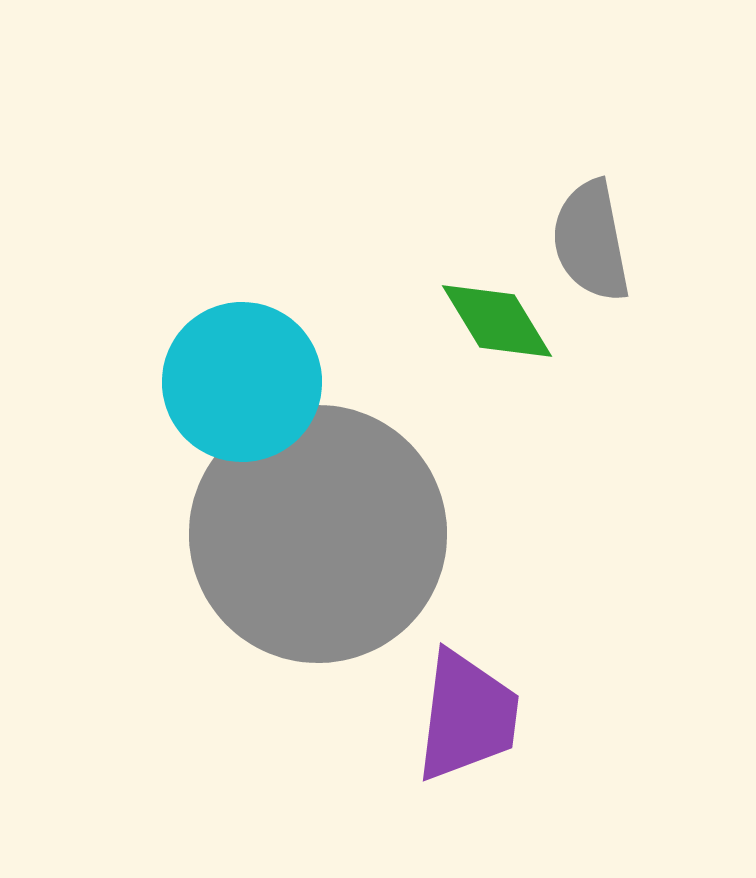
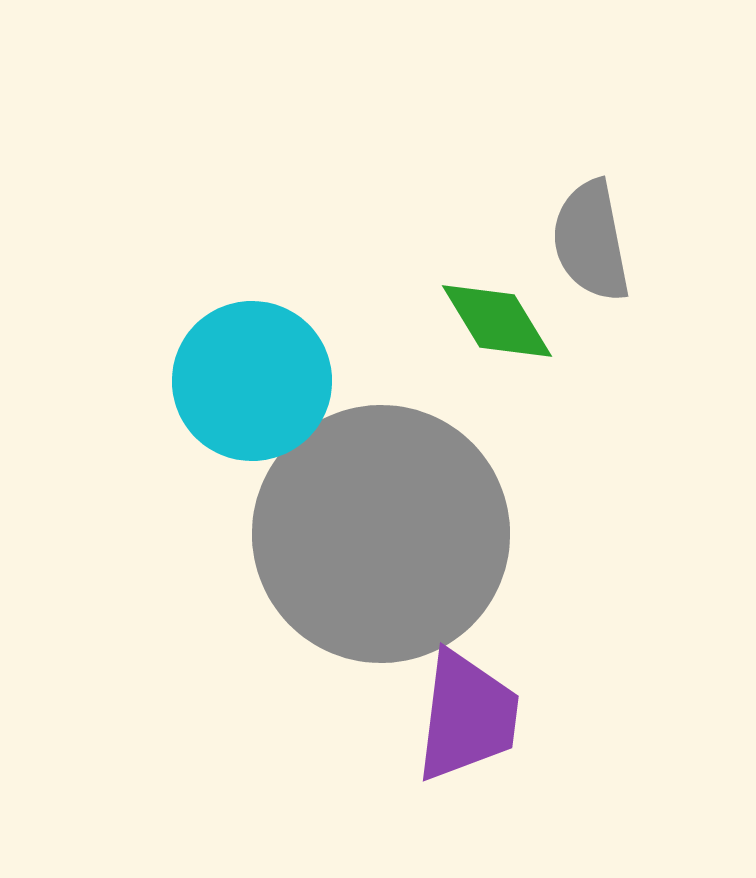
cyan circle: moved 10 px right, 1 px up
gray circle: moved 63 px right
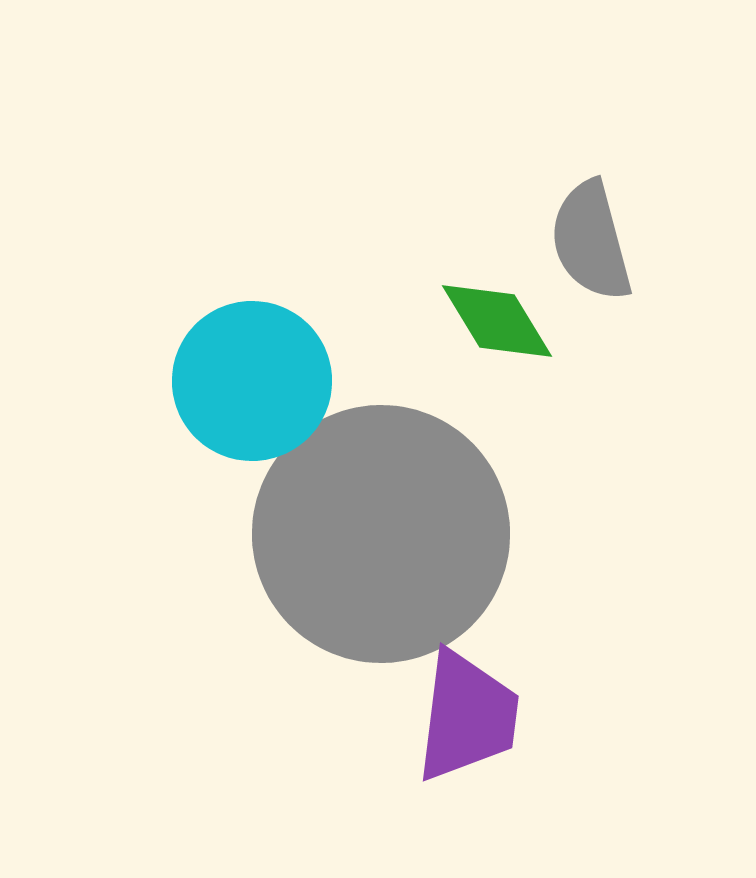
gray semicircle: rotated 4 degrees counterclockwise
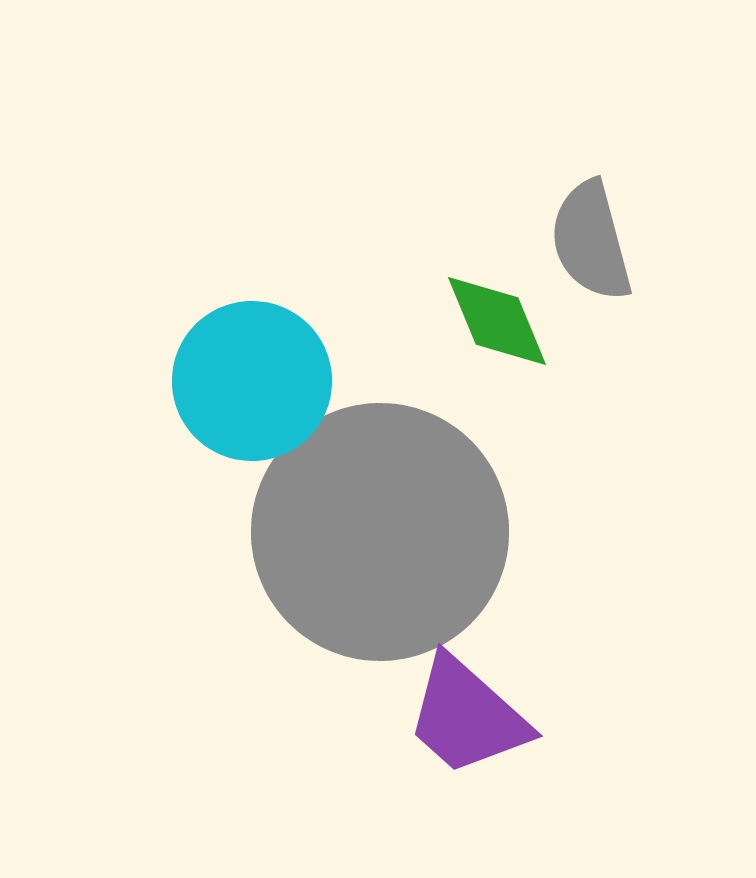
green diamond: rotated 9 degrees clockwise
gray circle: moved 1 px left, 2 px up
purple trapezoid: rotated 125 degrees clockwise
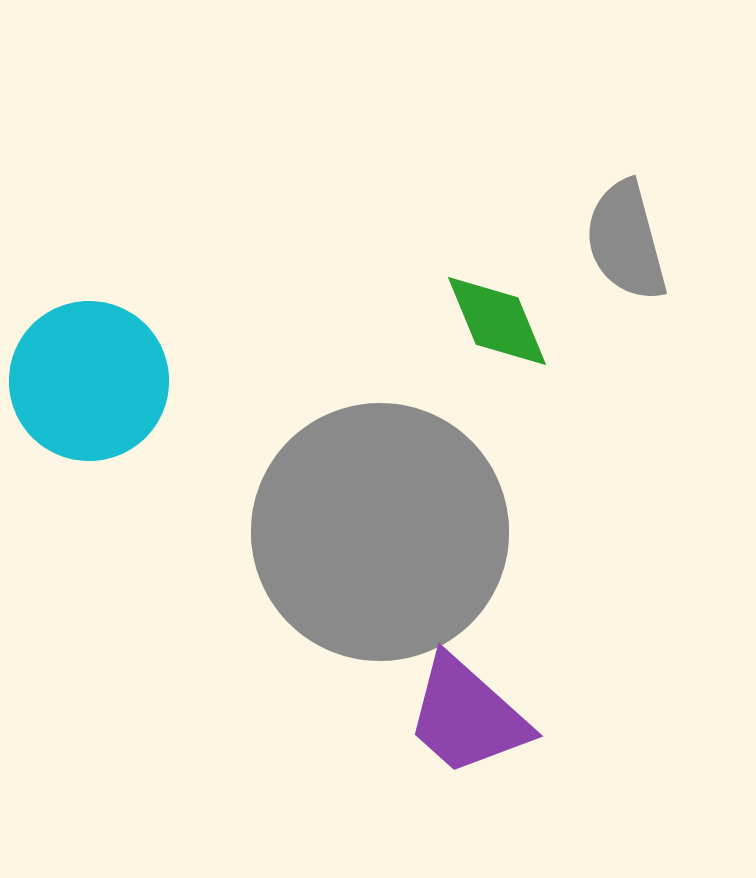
gray semicircle: moved 35 px right
cyan circle: moved 163 px left
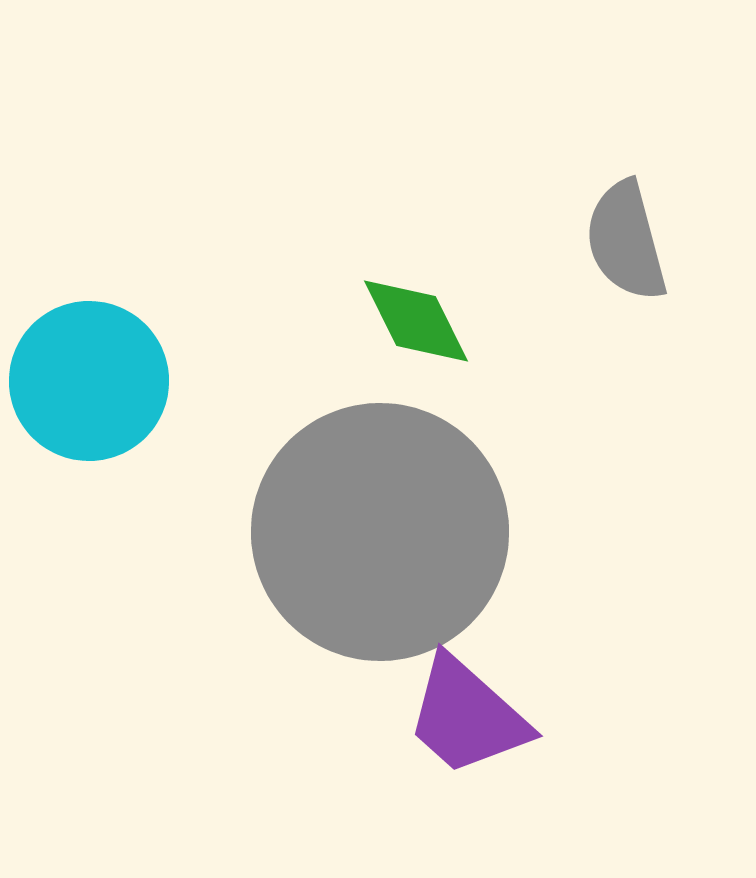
green diamond: moved 81 px left; rotated 4 degrees counterclockwise
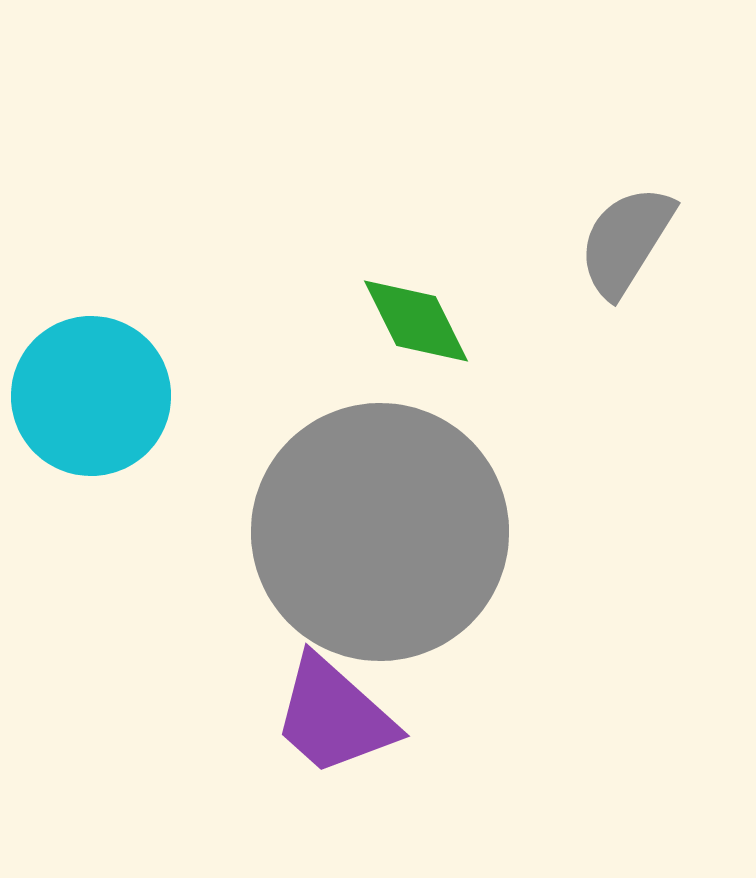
gray semicircle: rotated 47 degrees clockwise
cyan circle: moved 2 px right, 15 px down
purple trapezoid: moved 133 px left
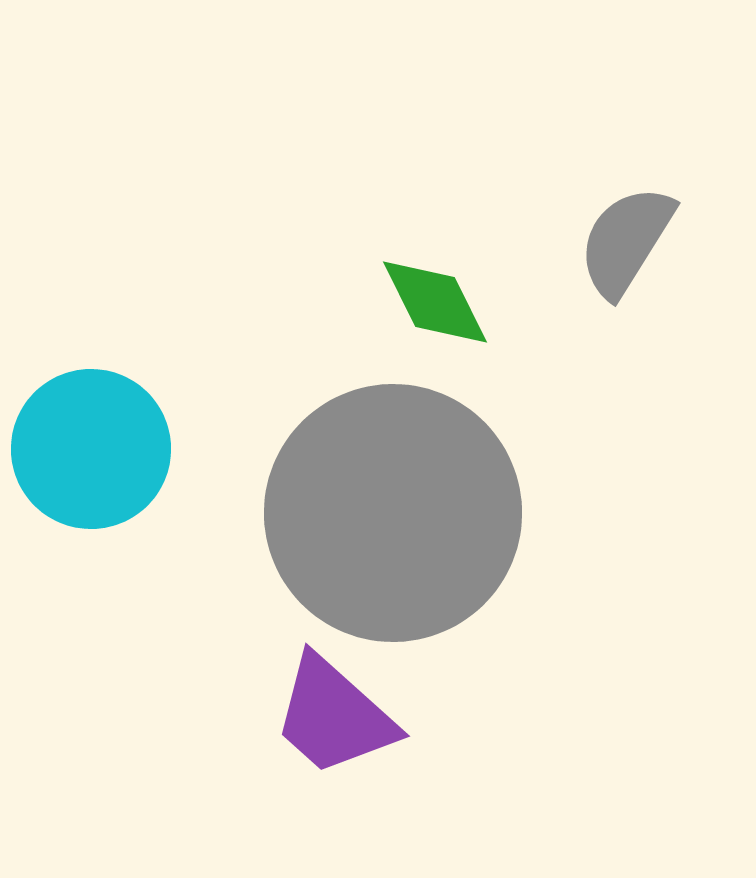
green diamond: moved 19 px right, 19 px up
cyan circle: moved 53 px down
gray circle: moved 13 px right, 19 px up
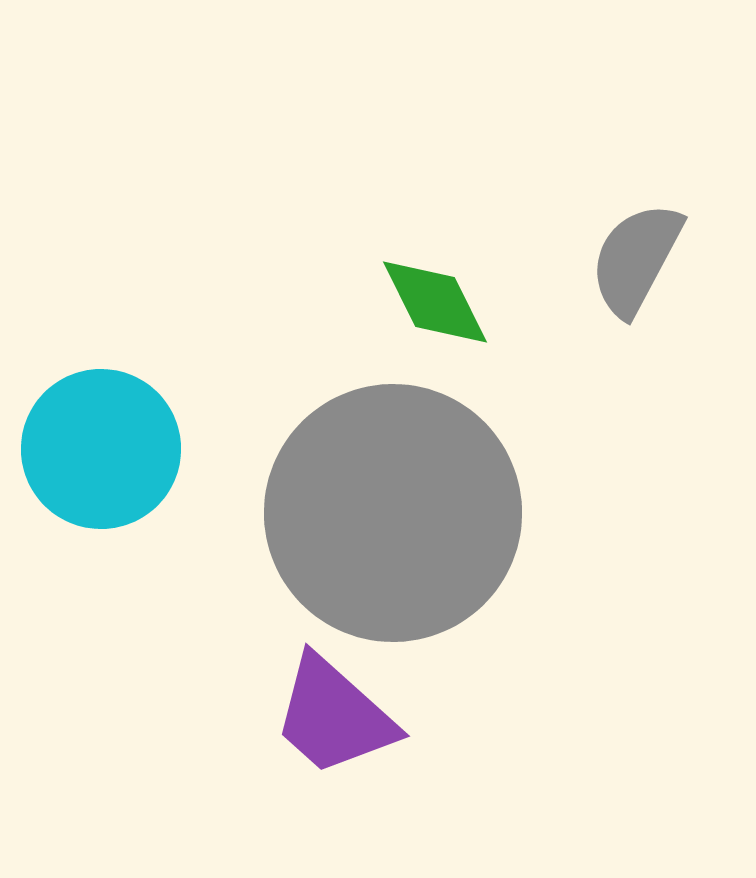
gray semicircle: moved 10 px right, 18 px down; rotated 4 degrees counterclockwise
cyan circle: moved 10 px right
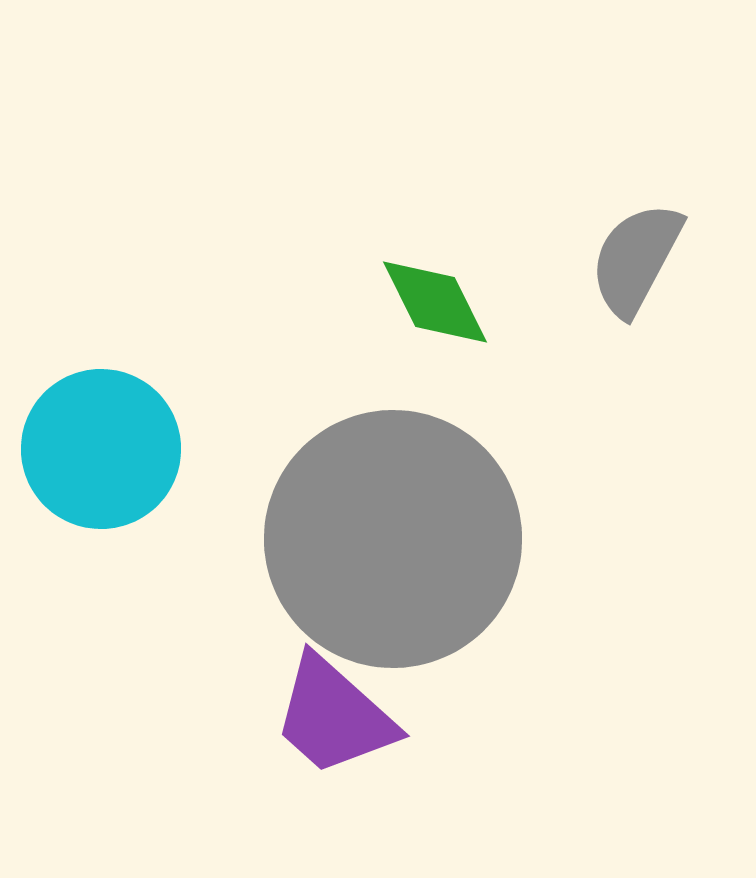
gray circle: moved 26 px down
